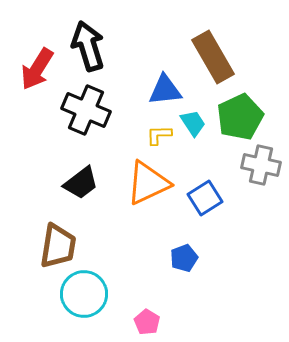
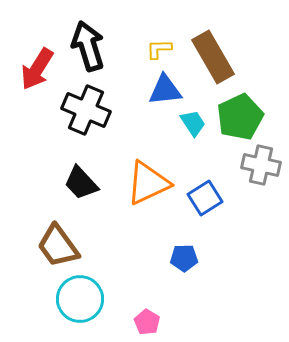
yellow L-shape: moved 86 px up
black trapezoid: rotated 84 degrees clockwise
brown trapezoid: rotated 135 degrees clockwise
blue pentagon: rotated 20 degrees clockwise
cyan circle: moved 4 px left, 5 px down
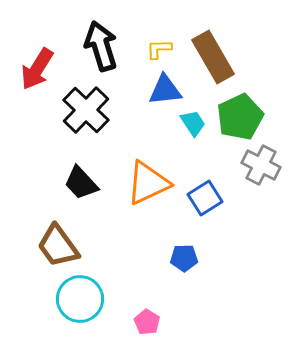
black arrow: moved 13 px right
black cross: rotated 21 degrees clockwise
gray cross: rotated 15 degrees clockwise
